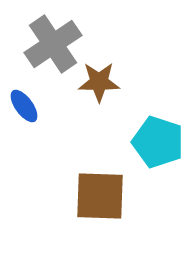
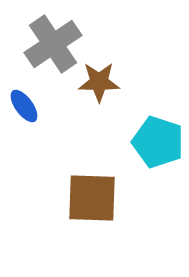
brown square: moved 8 px left, 2 px down
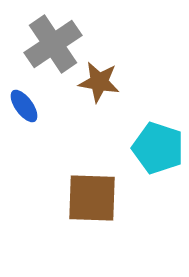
brown star: rotated 9 degrees clockwise
cyan pentagon: moved 6 px down
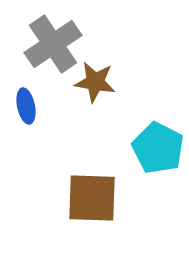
brown star: moved 4 px left
blue ellipse: moved 2 px right; rotated 24 degrees clockwise
cyan pentagon: rotated 9 degrees clockwise
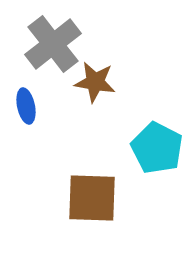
gray cross: rotated 4 degrees counterclockwise
cyan pentagon: moved 1 px left
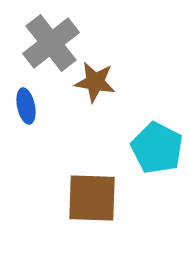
gray cross: moved 2 px left, 1 px up
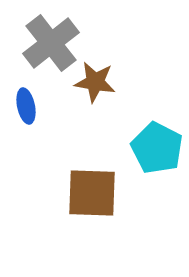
brown square: moved 5 px up
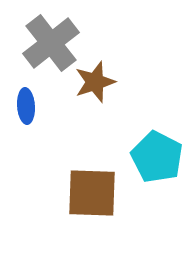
brown star: rotated 27 degrees counterclockwise
blue ellipse: rotated 8 degrees clockwise
cyan pentagon: moved 9 px down
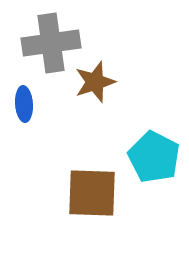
gray cross: rotated 30 degrees clockwise
blue ellipse: moved 2 px left, 2 px up
cyan pentagon: moved 3 px left
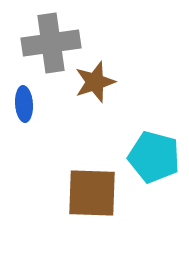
cyan pentagon: rotated 12 degrees counterclockwise
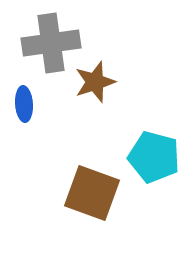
brown square: rotated 18 degrees clockwise
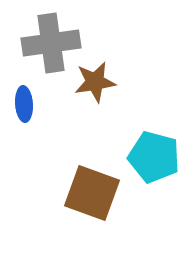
brown star: rotated 9 degrees clockwise
